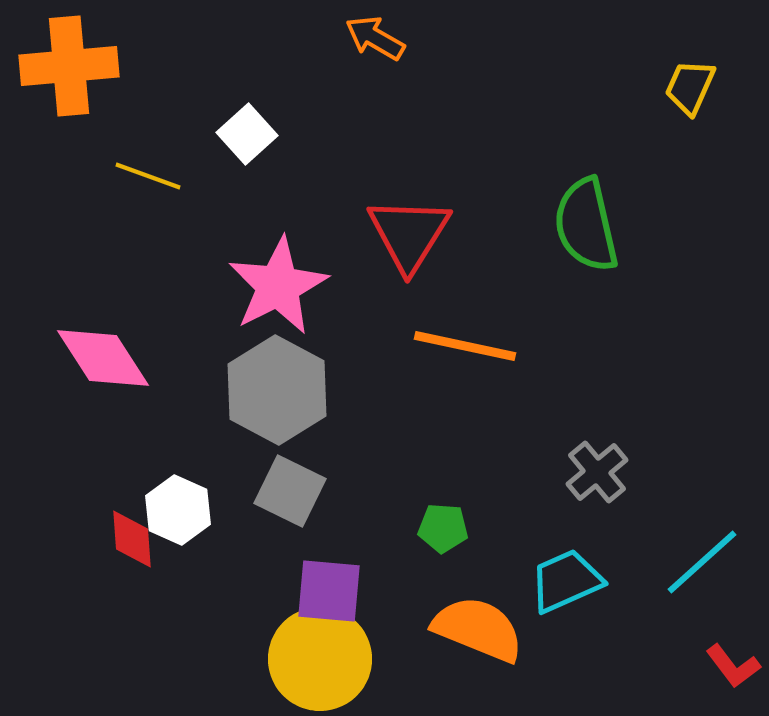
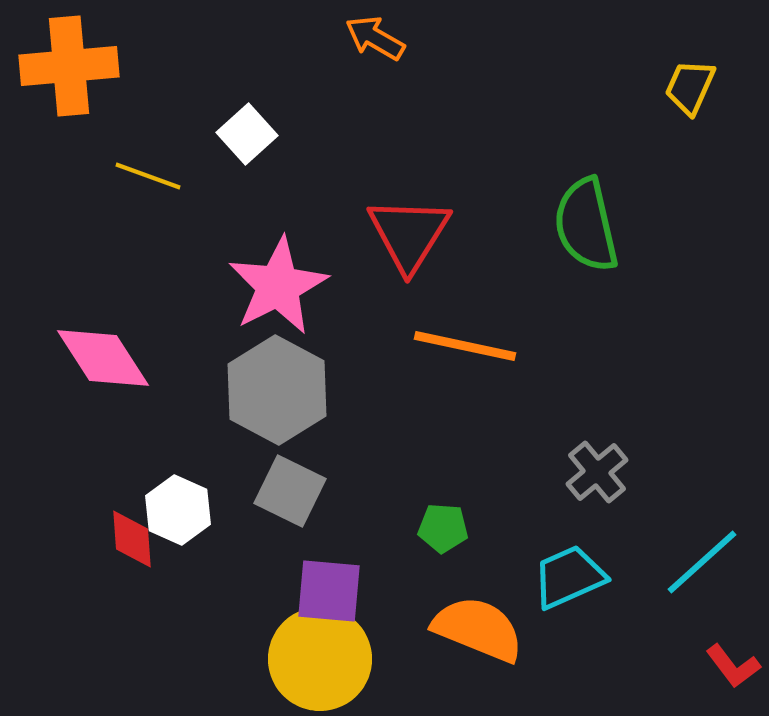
cyan trapezoid: moved 3 px right, 4 px up
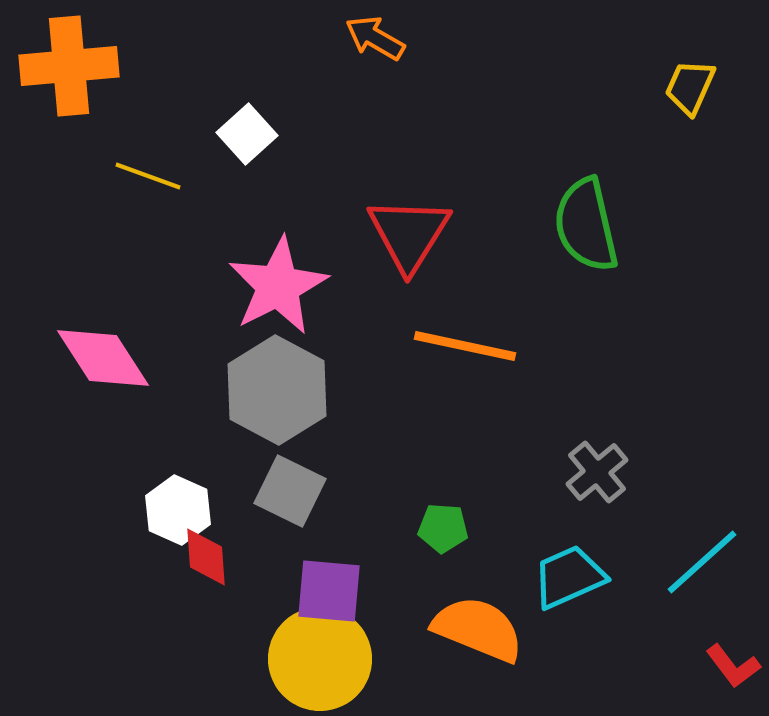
red diamond: moved 74 px right, 18 px down
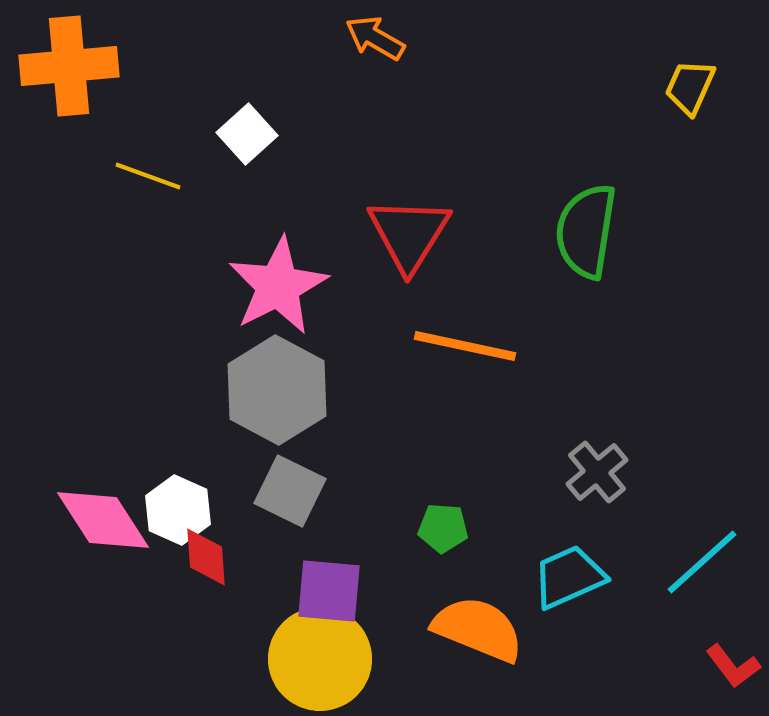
green semicircle: moved 6 px down; rotated 22 degrees clockwise
pink diamond: moved 162 px down
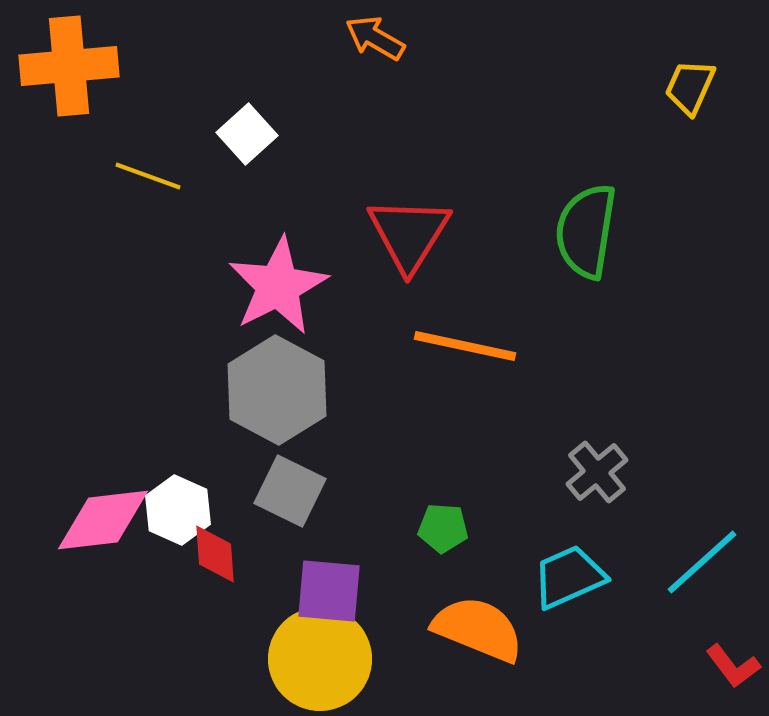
pink diamond: rotated 64 degrees counterclockwise
red diamond: moved 9 px right, 3 px up
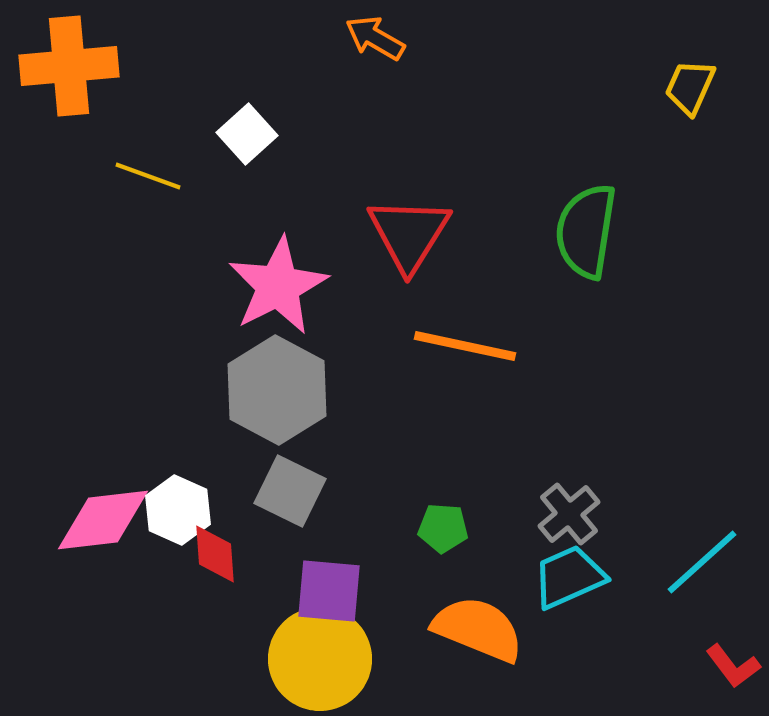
gray cross: moved 28 px left, 42 px down
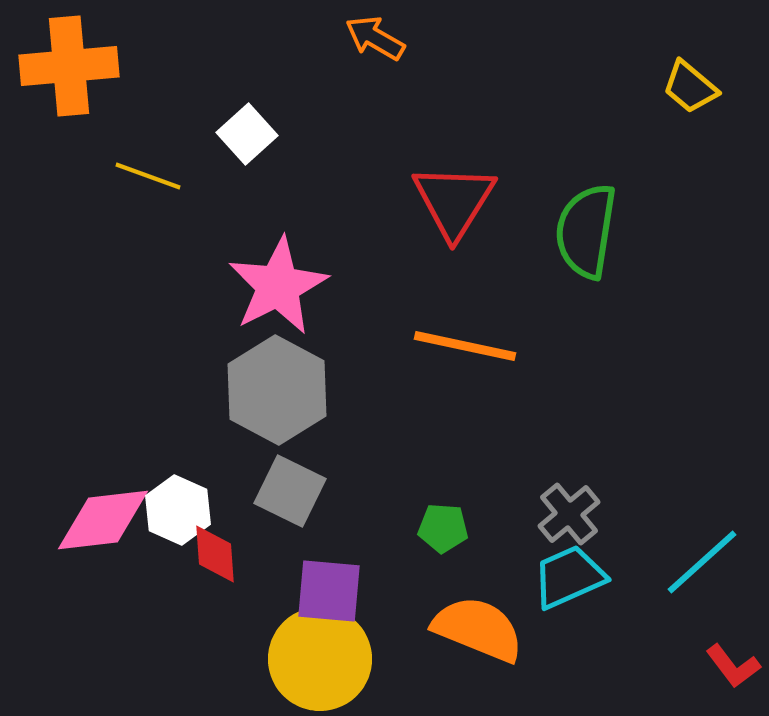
yellow trapezoid: rotated 74 degrees counterclockwise
red triangle: moved 45 px right, 33 px up
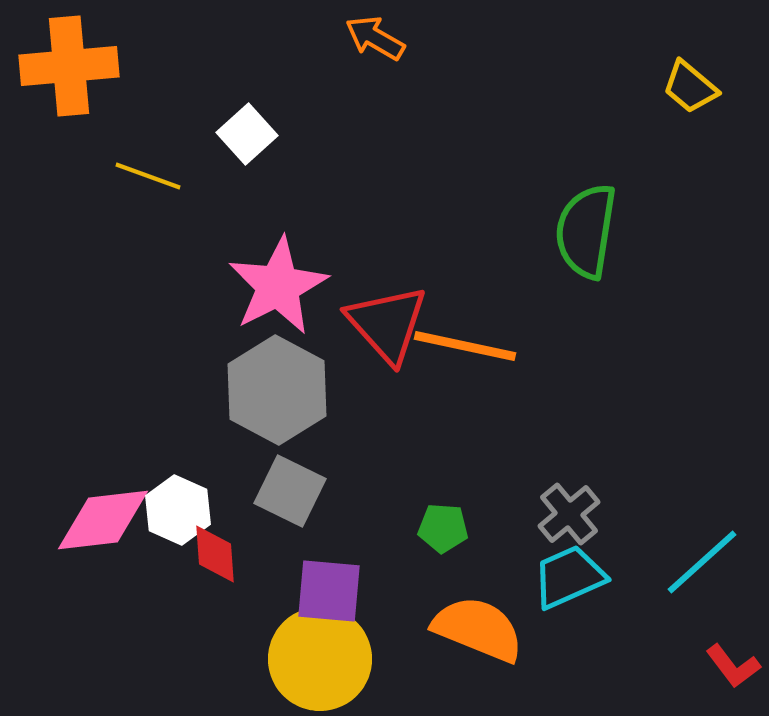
red triangle: moved 67 px left, 123 px down; rotated 14 degrees counterclockwise
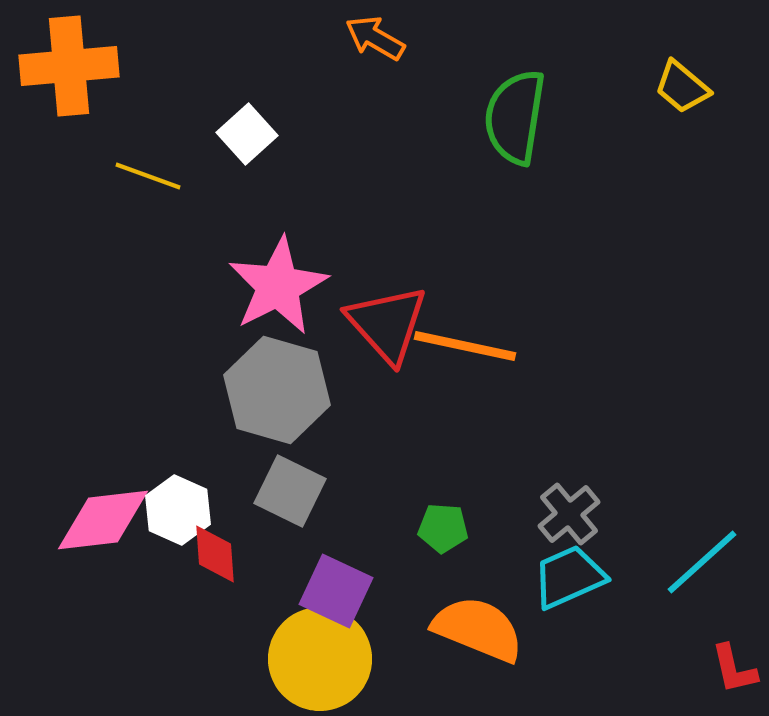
yellow trapezoid: moved 8 px left
green semicircle: moved 71 px left, 114 px up
gray hexagon: rotated 12 degrees counterclockwise
purple square: moved 7 px right; rotated 20 degrees clockwise
red L-shape: moved 1 px right, 3 px down; rotated 24 degrees clockwise
